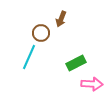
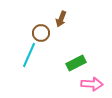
cyan line: moved 2 px up
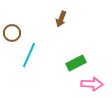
brown circle: moved 29 px left
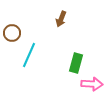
green rectangle: rotated 48 degrees counterclockwise
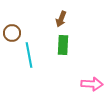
cyan line: rotated 35 degrees counterclockwise
green rectangle: moved 13 px left, 18 px up; rotated 12 degrees counterclockwise
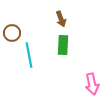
brown arrow: rotated 42 degrees counterclockwise
pink arrow: rotated 75 degrees clockwise
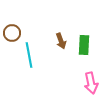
brown arrow: moved 22 px down
green rectangle: moved 21 px right
pink arrow: moved 1 px left, 1 px up
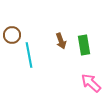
brown circle: moved 2 px down
green rectangle: rotated 12 degrees counterclockwise
pink arrow: rotated 145 degrees clockwise
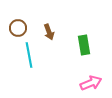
brown circle: moved 6 px right, 7 px up
brown arrow: moved 12 px left, 9 px up
pink arrow: rotated 115 degrees clockwise
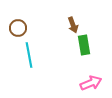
brown arrow: moved 24 px right, 7 px up
